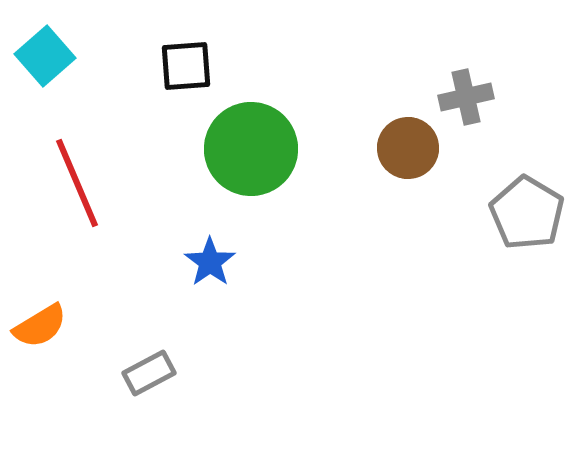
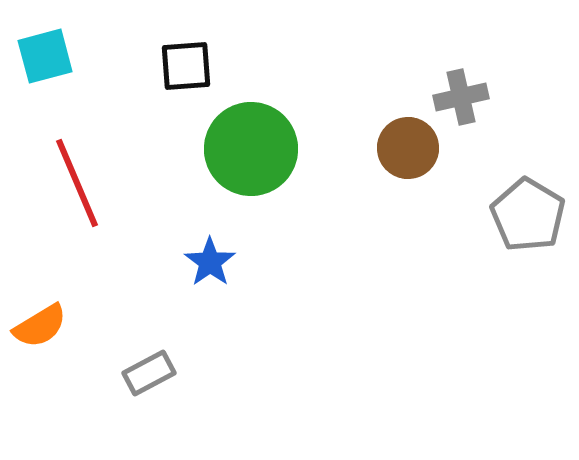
cyan square: rotated 26 degrees clockwise
gray cross: moved 5 px left
gray pentagon: moved 1 px right, 2 px down
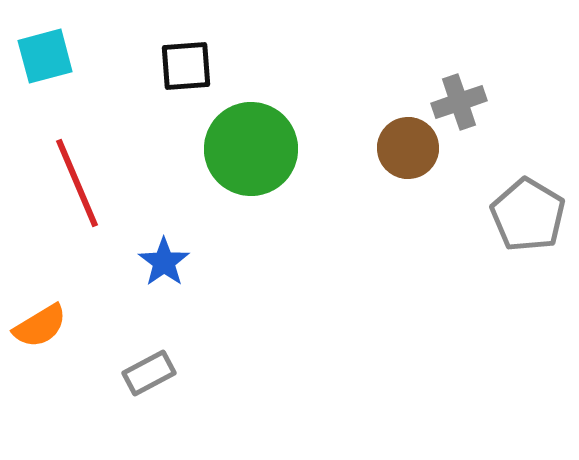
gray cross: moved 2 px left, 5 px down; rotated 6 degrees counterclockwise
blue star: moved 46 px left
